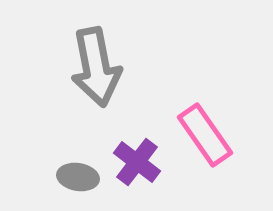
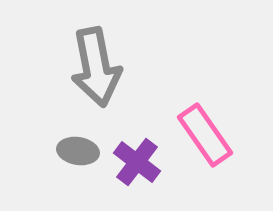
gray ellipse: moved 26 px up
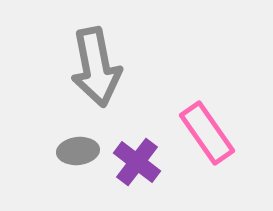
pink rectangle: moved 2 px right, 2 px up
gray ellipse: rotated 15 degrees counterclockwise
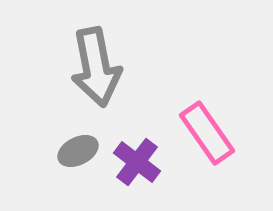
gray ellipse: rotated 21 degrees counterclockwise
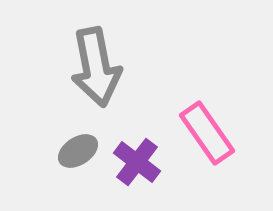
gray ellipse: rotated 6 degrees counterclockwise
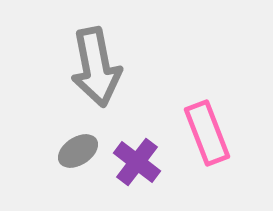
pink rectangle: rotated 14 degrees clockwise
